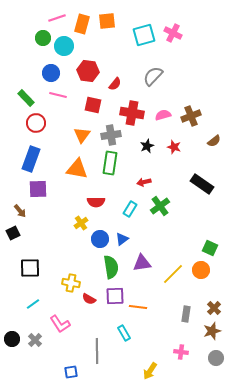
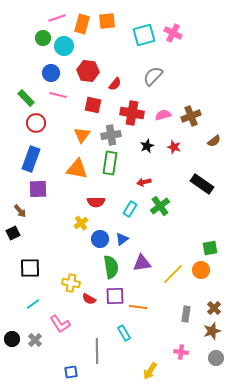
green square at (210, 248): rotated 35 degrees counterclockwise
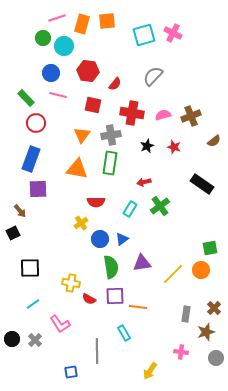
brown star at (212, 331): moved 6 px left, 1 px down
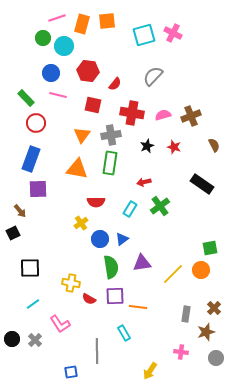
brown semicircle at (214, 141): moved 4 px down; rotated 80 degrees counterclockwise
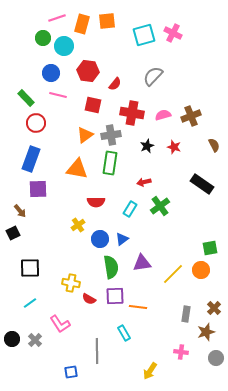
orange triangle at (82, 135): moved 3 px right; rotated 18 degrees clockwise
yellow cross at (81, 223): moved 3 px left, 2 px down
cyan line at (33, 304): moved 3 px left, 1 px up
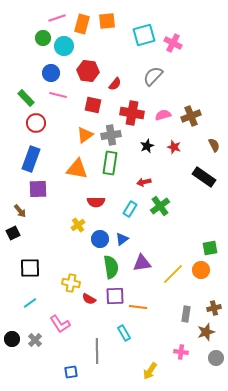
pink cross at (173, 33): moved 10 px down
black rectangle at (202, 184): moved 2 px right, 7 px up
brown cross at (214, 308): rotated 32 degrees clockwise
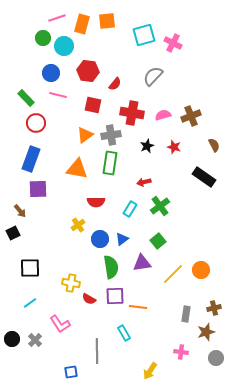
green square at (210, 248): moved 52 px left, 7 px up; rotated 28 degrees counterclockwise
